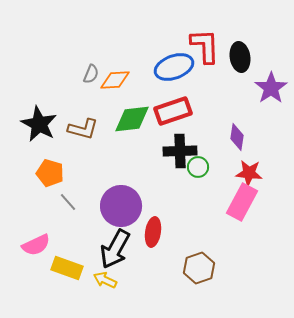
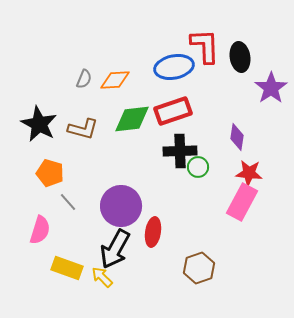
blue ellipse: rotated 9 degrees clockwise
gray semicircle: moved 7 px left, 5 px down
pink semicircle: moved 4 px right, 15 px up; rotated 48 degrees counterclockwise
yellow arrow: moved 3 px left, 3 px up; rotated 20 degrees clockwise
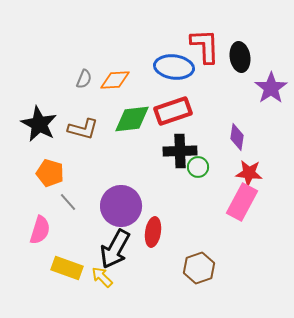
blue ellipse: rotated 18 degrees clockwise
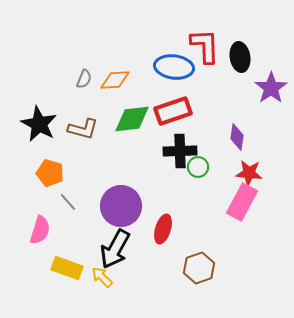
red ellipse: moved 10 px right, 3 px up; rotated 8 degrees clockwise
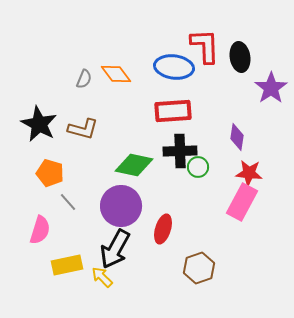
orange diamond: moved 1 px right, 6 px up; rotated 56 degrees clockwise
red rectangle: rotated 15 degrees clockwise
green diamond: moved 2 px right, 46 px down; rotated 18 degrees clockwise
yellow rectangle: moved 3 px up; rotated 32 degrees counterclockwise
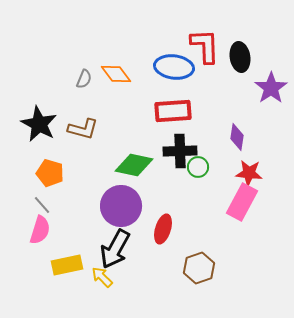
gray line: moved 26 px left, 3 px down
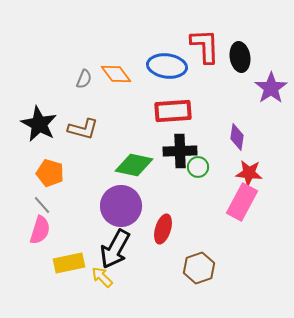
blue ellipse: moved 7 px left, 1 px up
yellow rectangle: moved 2 px right, 2 px up
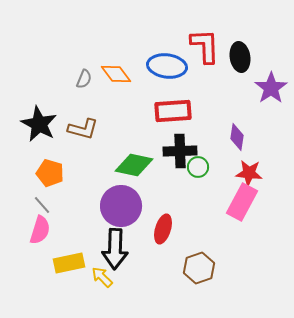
black arrow: rotated 27 degrees counterclockwise
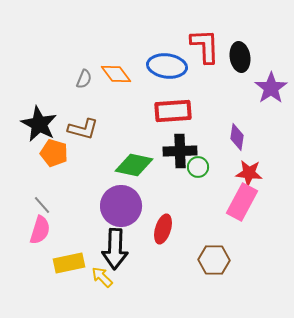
orange pentagon: moved 4 px right, 20 px up
brown hexagon: moved 15 px right, 8 px up; rotated 20 degrees clockwise
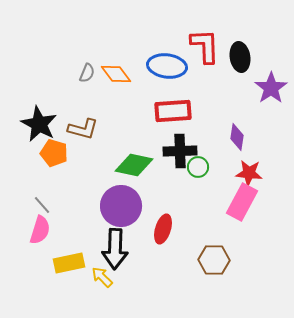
gray semicircle: moved 3 px right, 6 px up
